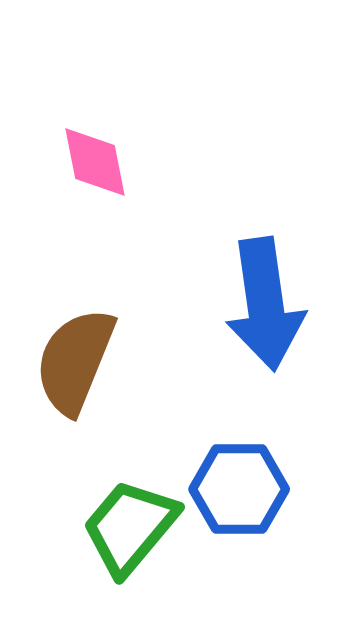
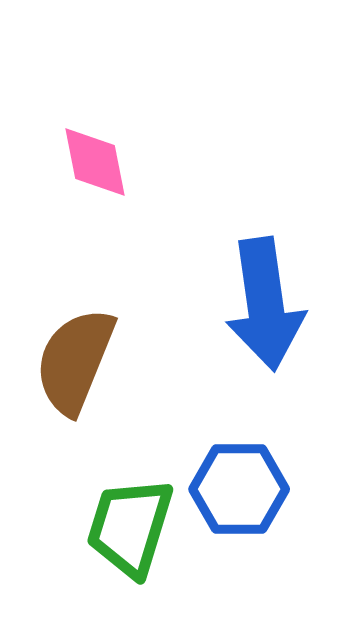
green trapezoid: rotated 23 degrees counterclockwise
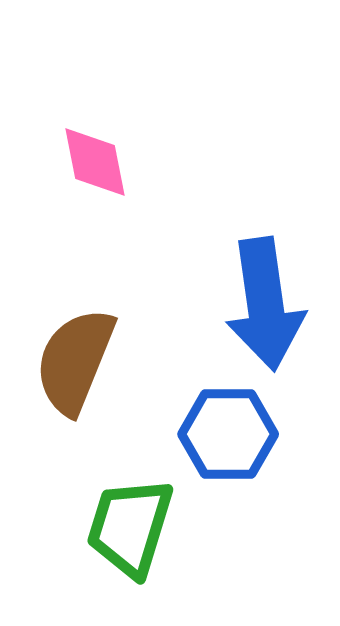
blue hexagon: moved 11 px left, 55 px up
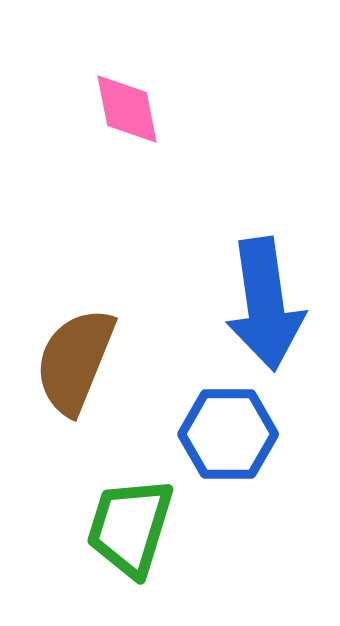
pink diamond: moved 32 px right, 53 px up
